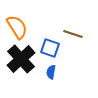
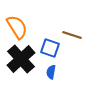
brown line: moved 1 px left, 1 px down
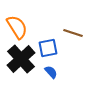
brown line: moved 1 px right, 2 px up
blue square: moved 2 px left; rotated 30 degrees counterclockwise
blue semicircle: rotated 128 degrees clockwise
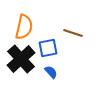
orange semicircle: moved 7 px right; rotated 45 degrees clockwise
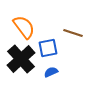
orange semicircle: rotated 50 degrees counterclockwise
blue semicircle: rotated 72 degrees counterclockwise
